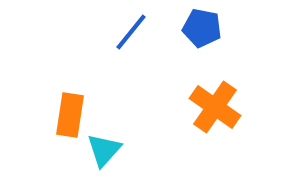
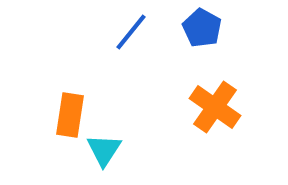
blue pentagon: rotated 18 degrees clockwise
cyan triangle: rotated 9 degrees counterclockwise
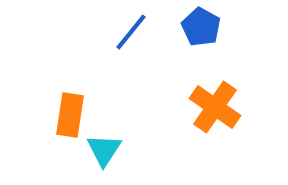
blue pentagon: moved 1 px left, 1 px up
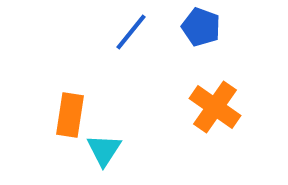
blue pentagon: rotated 9 degrees counterclockwise
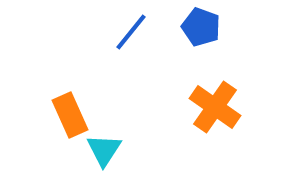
orange rectangle: rotated 33 degrees counterclockwise
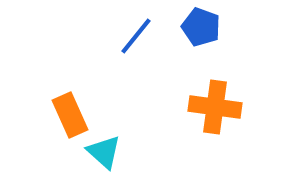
blue line: moved 5 px right, 4 px down
orange cross: rotated 27 degrees counterclockwise
cyan triangle: moved 2 px down; rotated 21 degrees counterclockwise
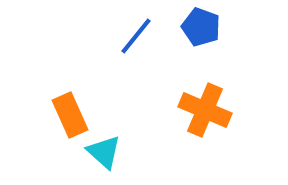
orange cross: moved 10 px left, 3 px down; rotated 15 degrees clockwise
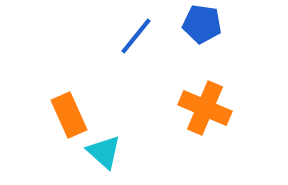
blue pentagon: moved 1 px right, 3 px up; rotated 12 degrees counterclockwise
orange cross: moved 2 px up
orange rectangle: moved 1 px left
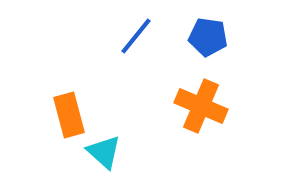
blue pentagon: moved 6 px right, 13 px down
orange cross: moved 4 px left, 2 px up
orange rectangle: rotated 9 degrees clockwise
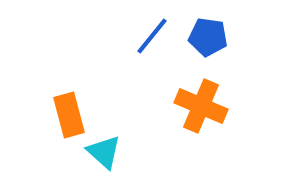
blue line: moved 16 px right
